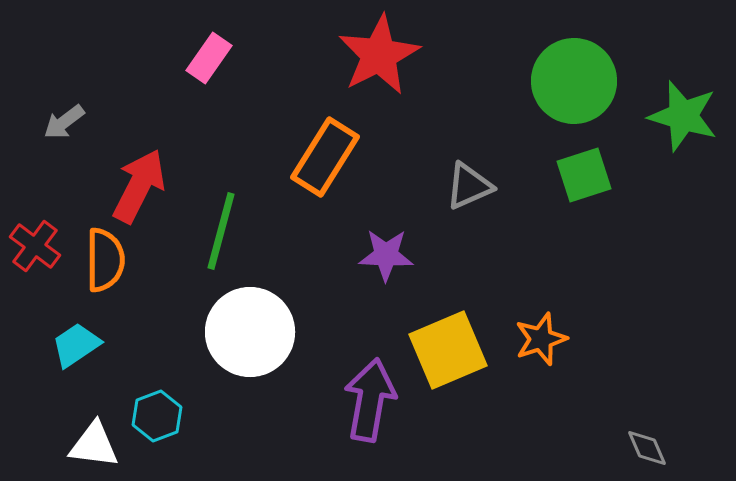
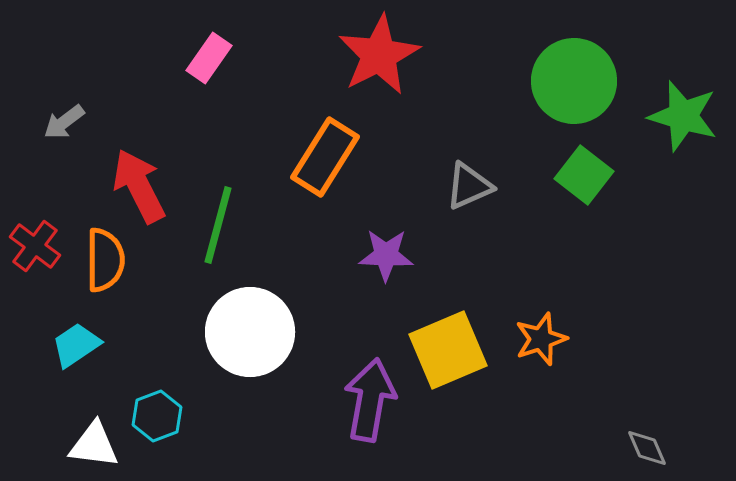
green square: rotated 34 degrees counterclockwise
red arrow: rotated 54 degrees counterclockwise
green line: moved 3 px left, 6 px up
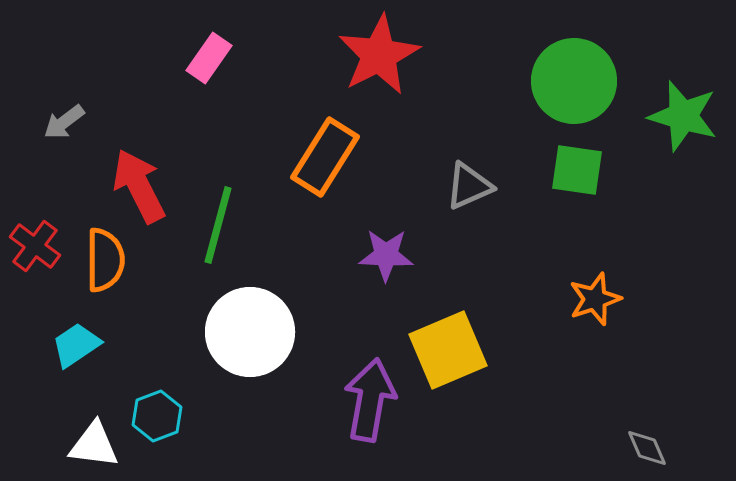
green square: moved 7 px left, 5 px up; rotated 30 degrees counterclockwise
orange star: moved 54 px right, 40 px up
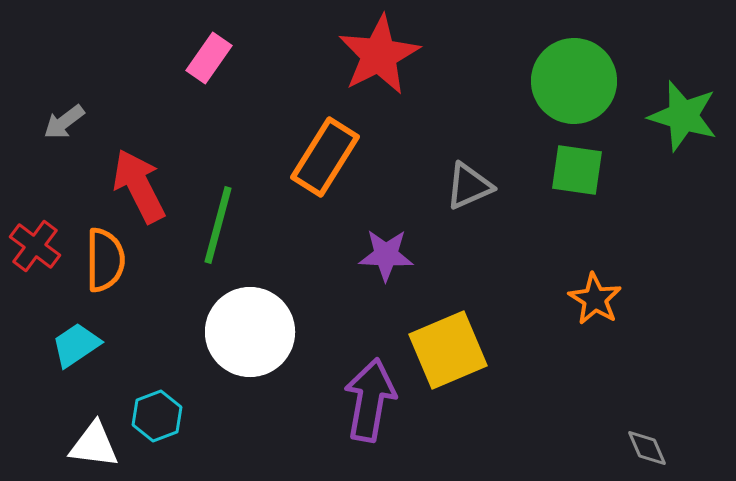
orange star: rotated 22 degrees counterclockwise
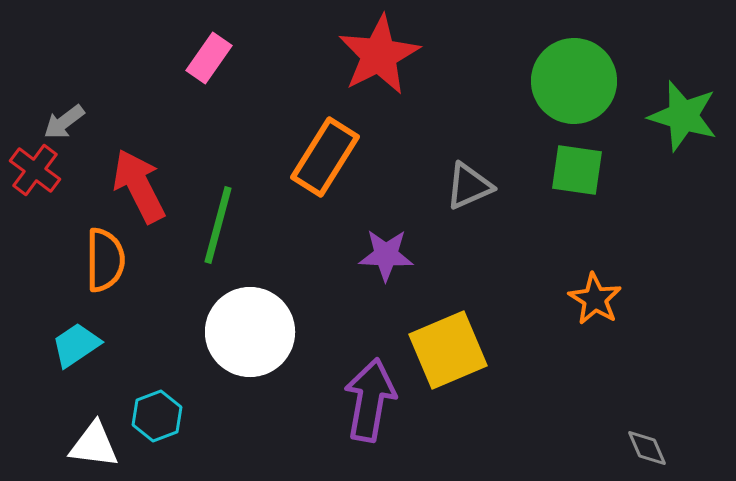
red cross: moved 76 px up
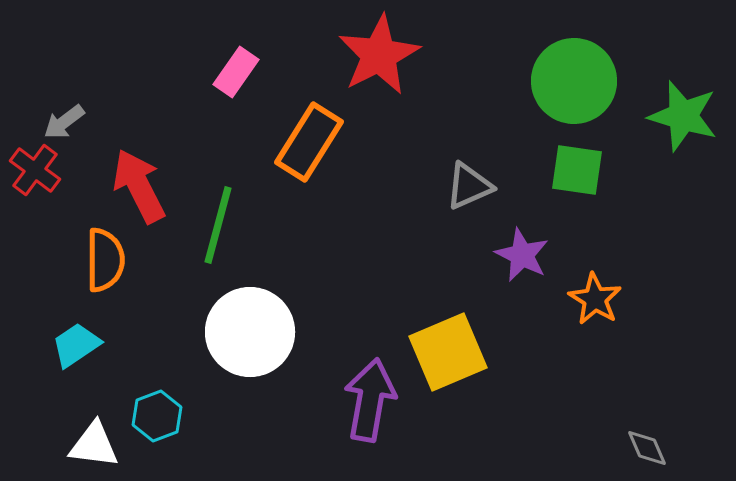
pink rectangle: moved 27 px right, 14 px down
orange rectangle: moved 16 px left, 15 px up
purple star: moved 136 px right; rotated 24 degrees clockwise
yellow square: moved 2 px down
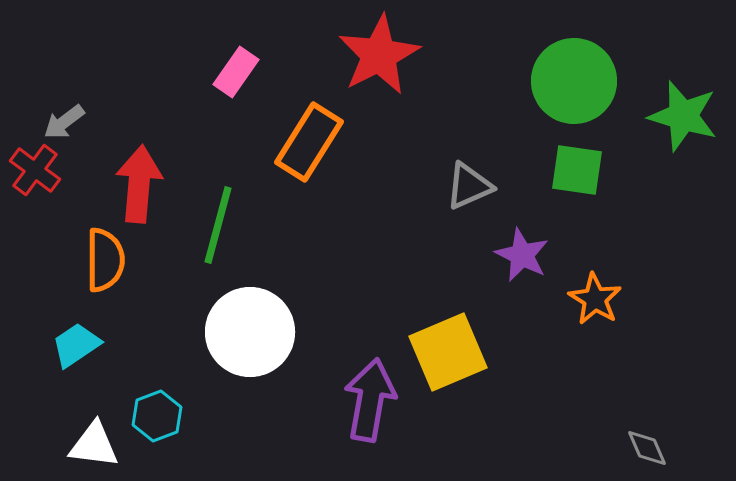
red arrow: moved 2 px up; rotated 32 degrees clockwise
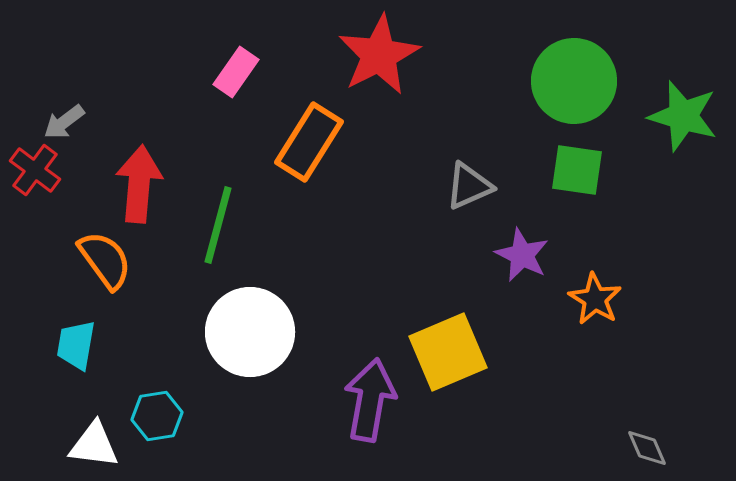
orange semicircle: rotated 36 degrees counterclockwise
cyan trapezoid: rotated 46 degrees counterclockwise
cyan hexagon: rotated 12 degrees clockwise
